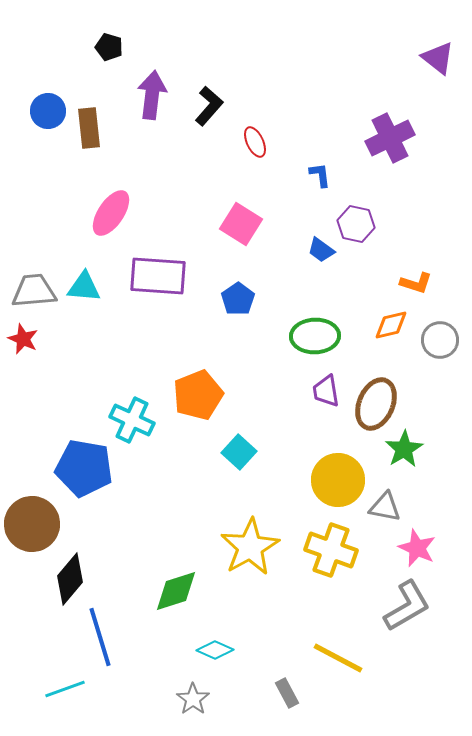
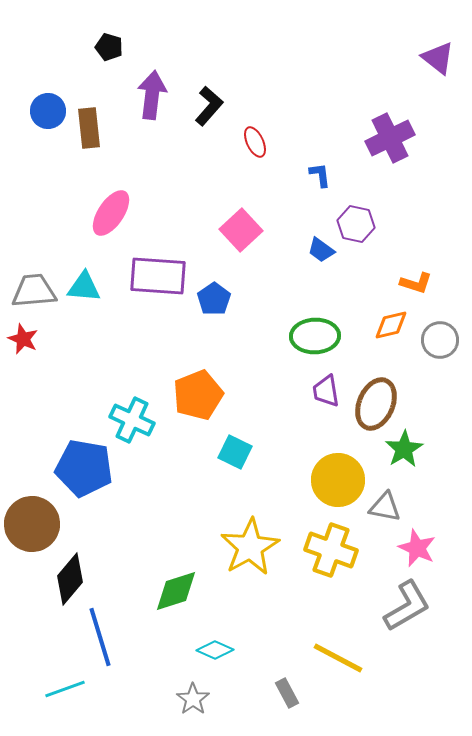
pink square at (241, 224): moved 6 px down; rotated 15 degrees clockwise
blue pentagon at (238, 299): moved 24 px left
cyan square at (239, 452): moved 4 px left; rotated 16 degrees counterclockwise
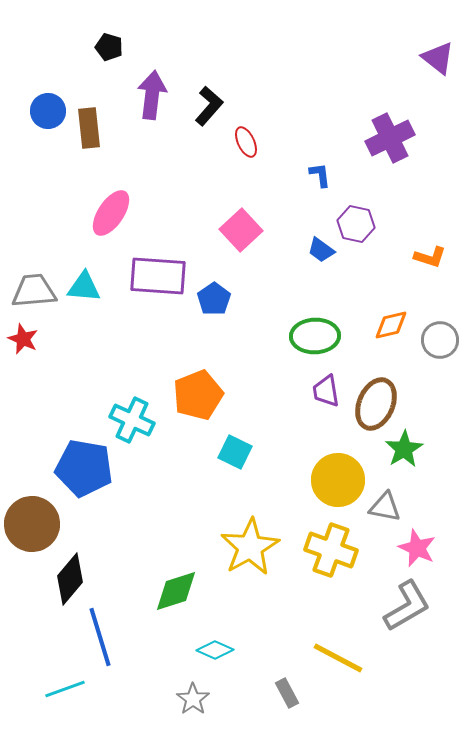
red ellipse at (255, 142): moved 9 px left
orange L-shape at (416, 283): moved 14 px right, 26 px up
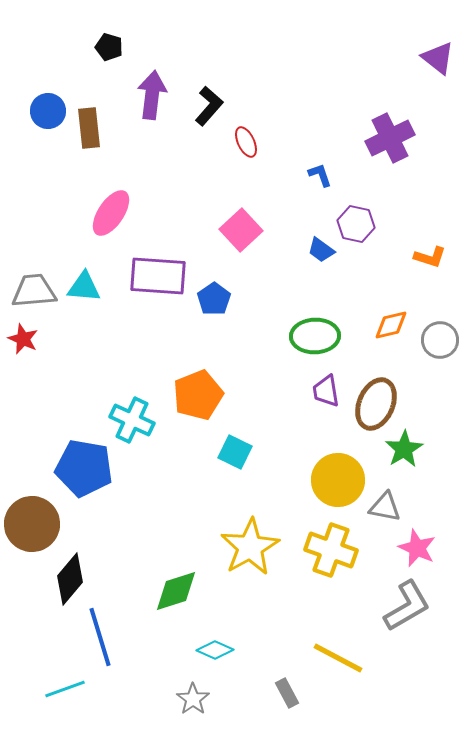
blue L-shape at (320, 175): rotated 12 degrees counterclockwise
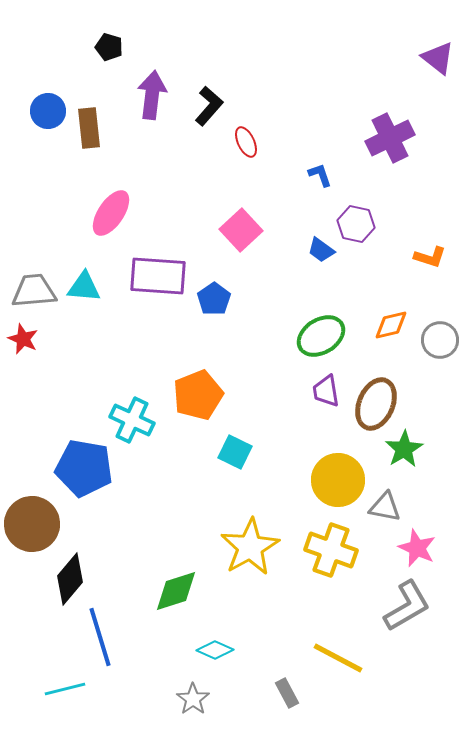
green ellipse at (315, 336): moved 6 px right; rotated 30 degrees counterclockwise
cyan line at (65, 689): rotated 6 degrees clockwise
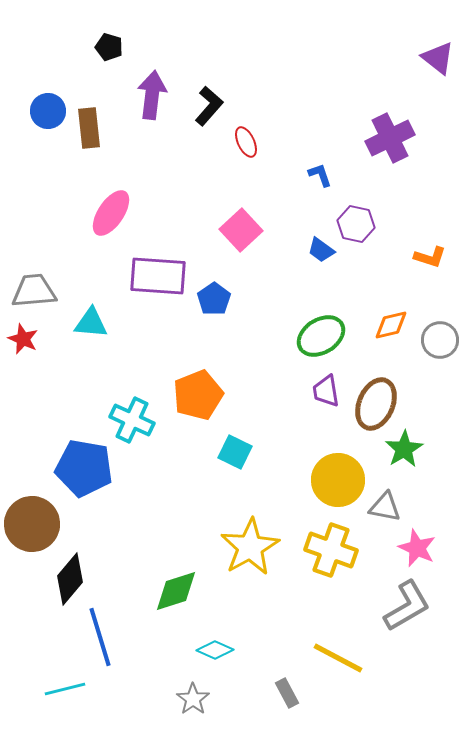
cyan triangle at (84, 287): moved 7 px right, 36 px down
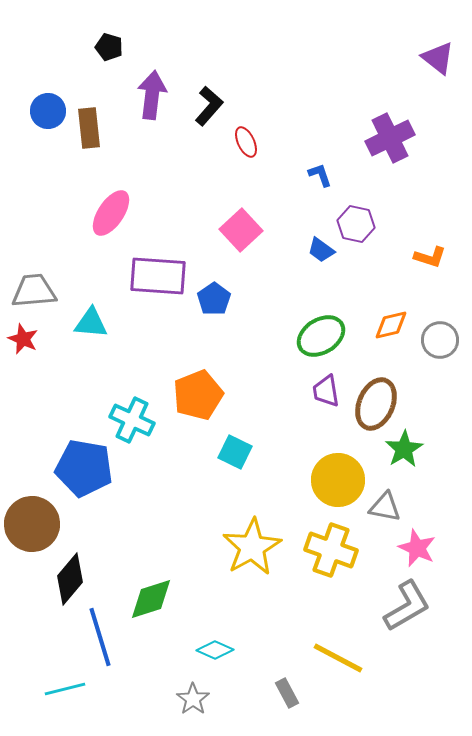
yellow star at (250, 547): moved 2 px right
green diamond at (176, 591): moved 25 px left, 8 px down
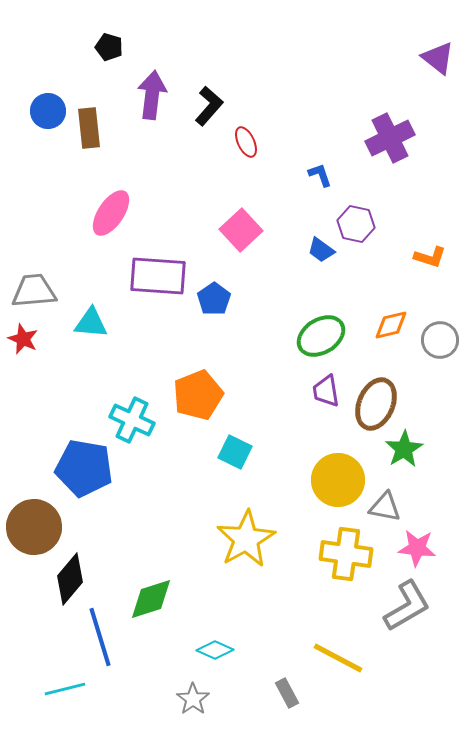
brown circle at (32, 524): moved 2 px right, 3 px down
yellow star at (252, 547): moved 6 px left, 8 px up
pink star at (417, 548): rotated 18 degrees counterclockwise
yellow cross at (331, 550): moved 15 px right, 4 px down; rotated 12 degrees counterclockwise
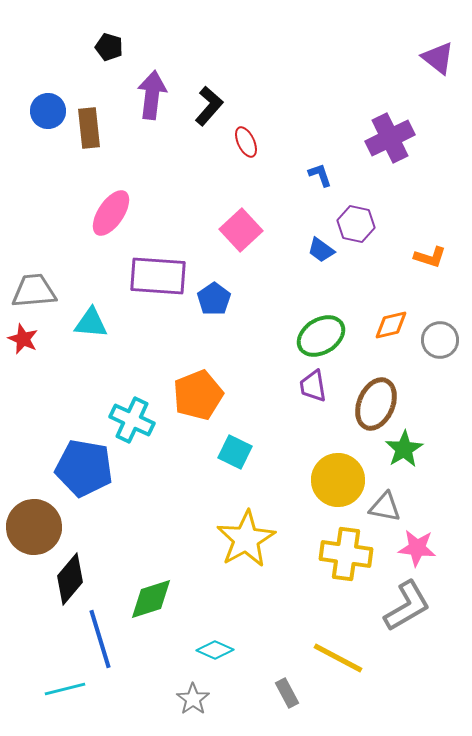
purple trapezoid at (326, 391): moved 13 px left, 5 px up
blue line at (100, 637): moved 2 px down
